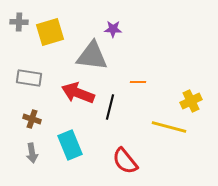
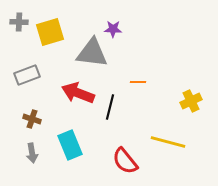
gray triangle: moved 3 px up
gray rectangle: moved 2 px left, 3 px up; rotated 30 degrees counterclockwise
yellow line: moved 1 px left, 15 px down
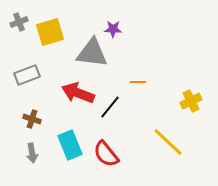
gray cross: rotated 24 degrees counterclockwise
black line: rotated 25 degrees clockwise
yellow line: rotated 28 degrees clockwise
red semicircle: moved 19 px left, 7 px up
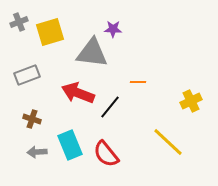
gray arrow: moved 5 px right, 1 px up; rotated 96 degrees clockwise
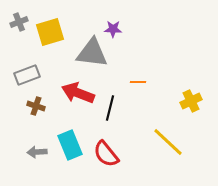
black line: moved 1 px down; rotated 25 degrees counterclockwise
brown cross: moved 4 px right, 13 px up
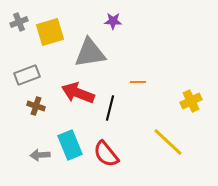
purple star: moved 8 px up
gray triangle: moved 2 px left; rotated 16 degrees counterclockwise
gray arrow: moved 3 px right, 3 px down
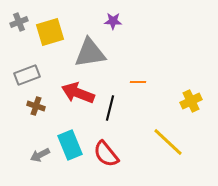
gray arrow: rotated 24 degrees counterclockwise
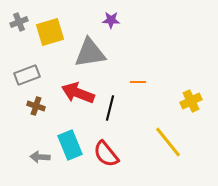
purple star: moved 2 px left, 1 px up
yellow line: rotated 8 degrees clockwise
gray arrow: moved 2 px down; rotated 30 degrees clockwise
